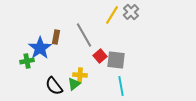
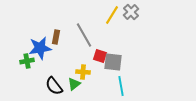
blue star: rotated 25 degrees clockwise
red square: rotated 32 degrees counterclockwise
gray square: moved 3 px left, 2 px down
yellow cross: moved 3 px right, 3 px up
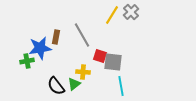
gray line: moved 2 px left
black semicircle: moved 2 px right
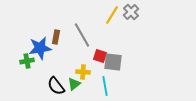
cyan line: moved 16 px left
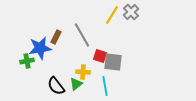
brown rectangle: rotated 16 degrees clockwise
green triangle: moved 2 px right
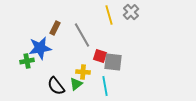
yellow line: moved 3 px left; rotated 48 degrees counterclockwise
brown rectangle: moved 1 px left, 9 px up
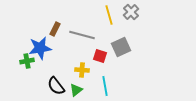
brown rectangle: moved 1 px down
gray line: rotated 45 degrees counterclockwise
gray square: moved 8 px right, 15 px up; rotated 30 degrees counterclockwise
yellow cross: moved 1 px left, 2 px up
green triangle: moved 6 px down
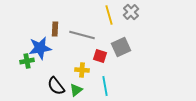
brown rectangle: rotated 24 degrees counterclockwise
